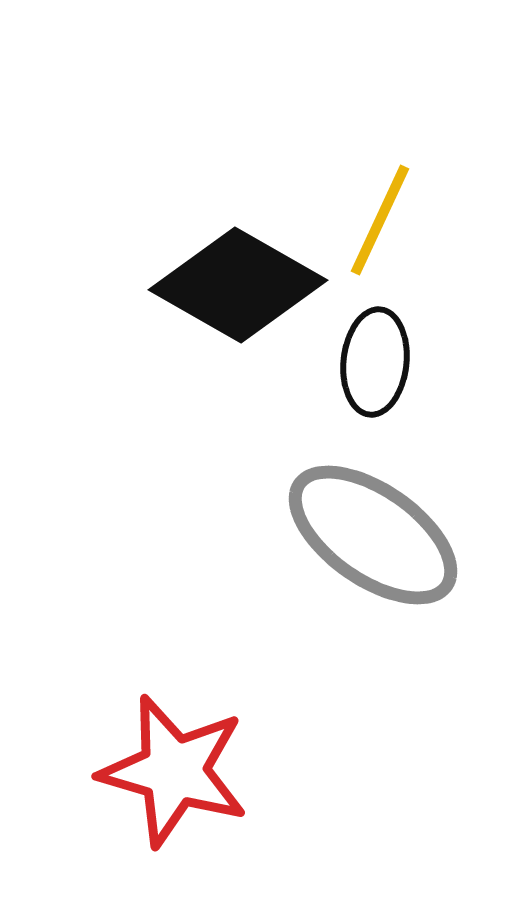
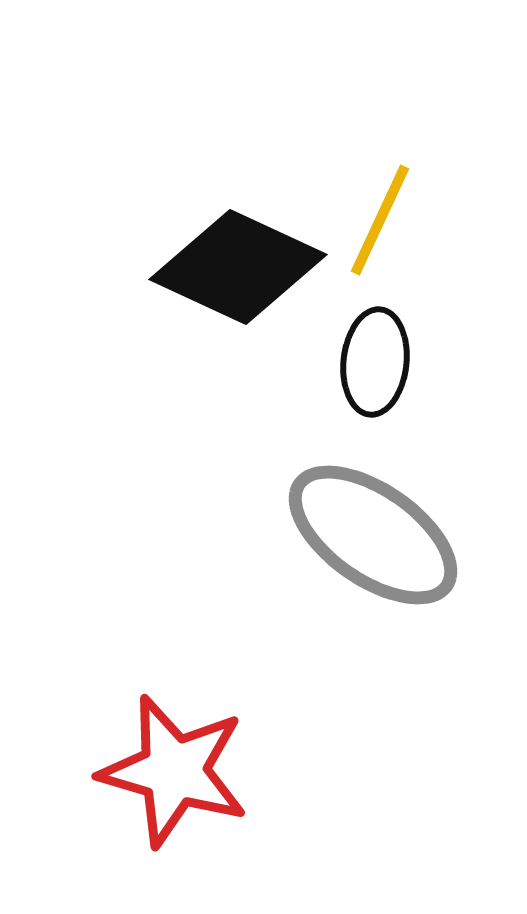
black diamond: moved 18 px up; rotated 5 degrees counterclockwise
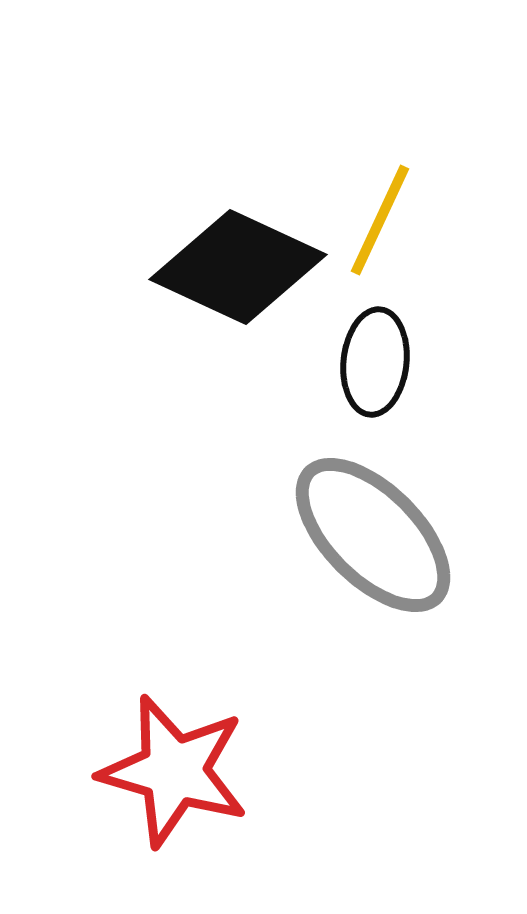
gray ellipse: rotated 10 degrees clockwise
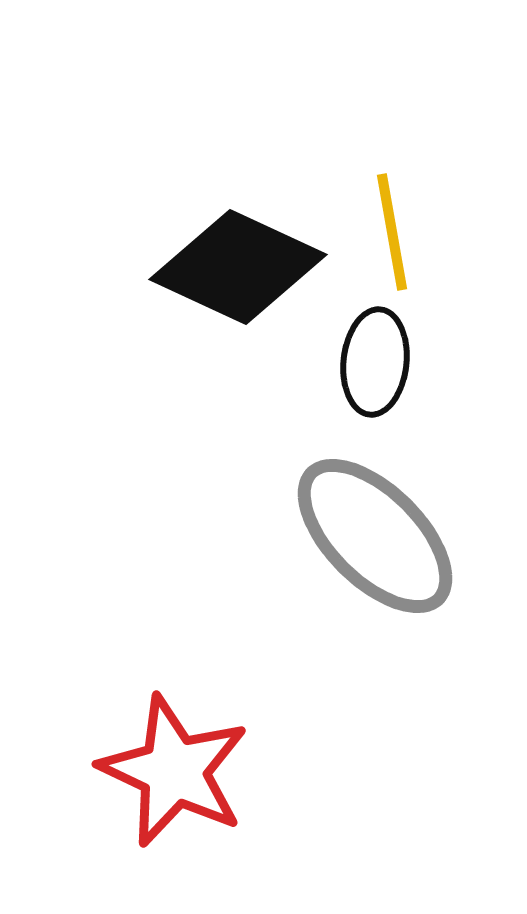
yellow line: moved 12 px right, 12 px down; rotated 35 degrees counterclockwise
gray ellipse: moved 2 px right, 1 px down
red star: rotated 9 degrees clockwise
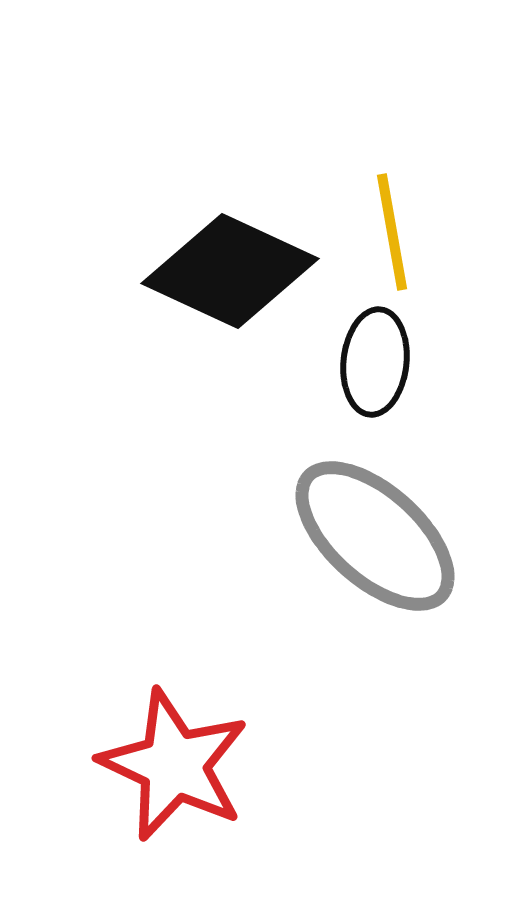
black diamond: moved 8 px left, 4 px down
gray ellipse: rotated 3 degrees counterclockwise
red star: moved 6 px up
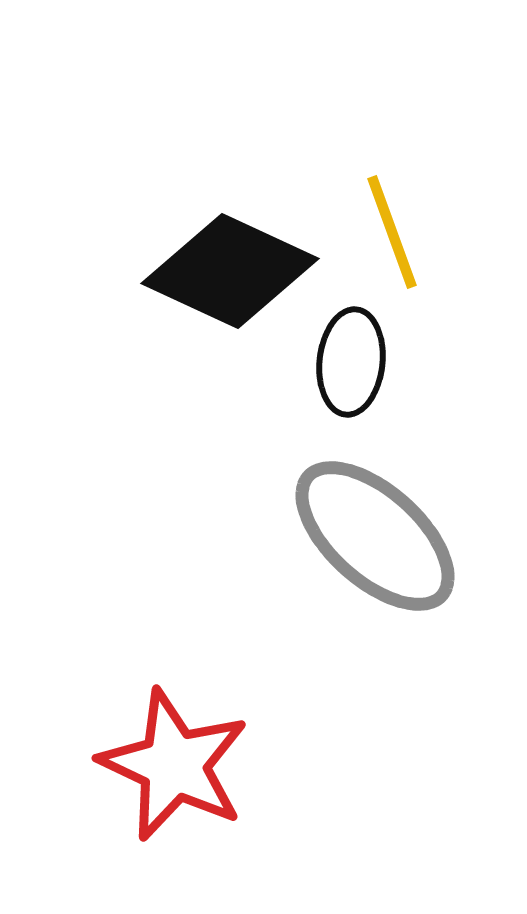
yellow line: rotated 10 degrees counterclockwise
black ellipse: moved 24 px left
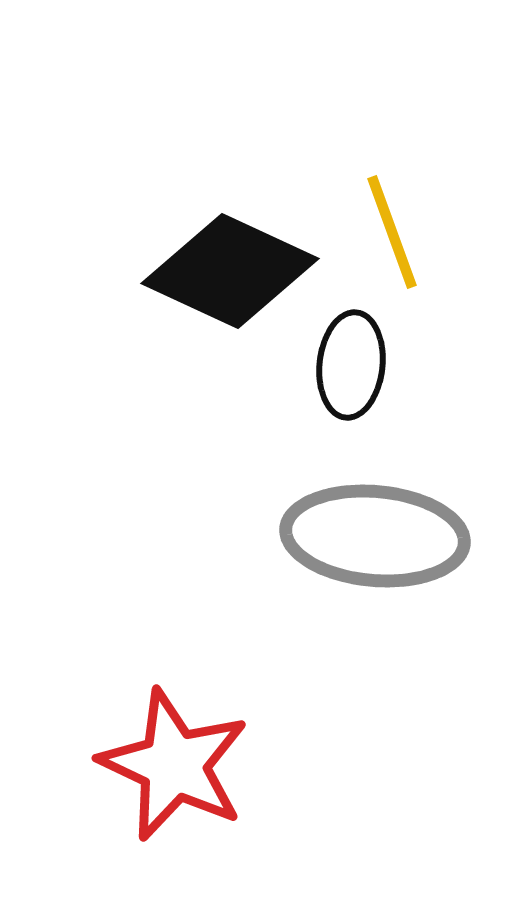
black ellipse: moved 3 px down
gray ellipse: rotated 37 degrees counterclockwise
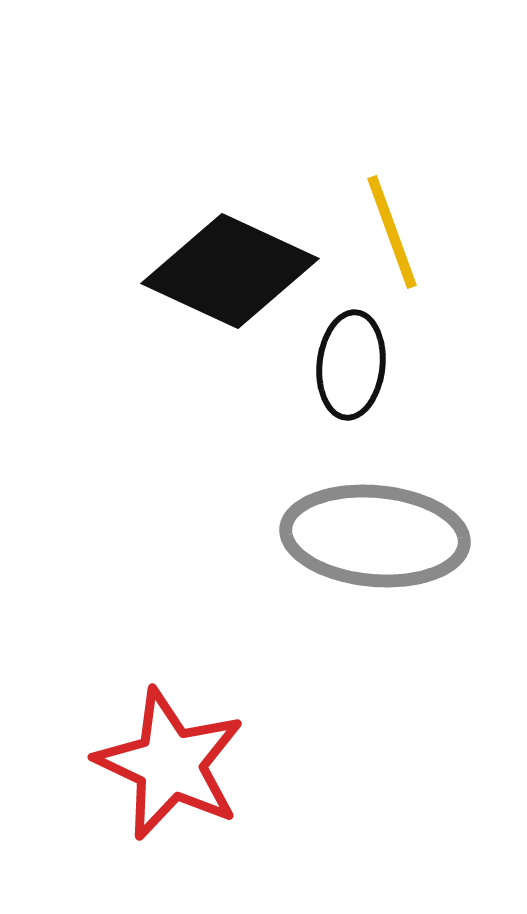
red star: moved 4 px left, 1 px up
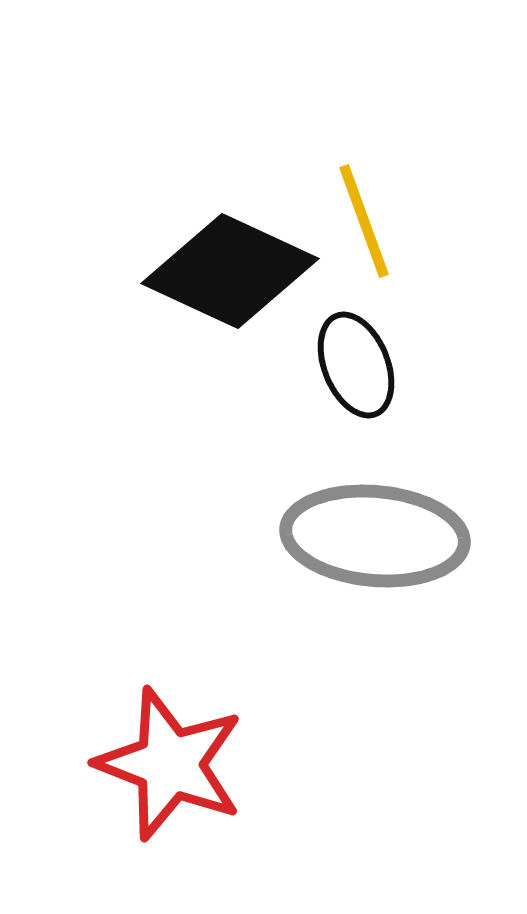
yellow line: moved 28 px left, 11 px up
black ellipse: moved 5 px right; rotated 28 degrees counterclockwise
red star: rotated 4 degrees counterclockwise
